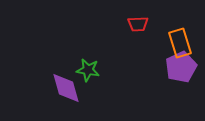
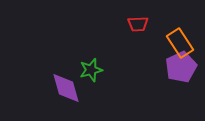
orange rectangle: rotated 16 degrees counterclockwise
green star: moved 3 px right; rotated 25 degrees counterclockwise
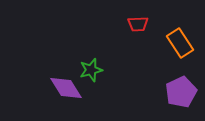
purple pentagon: moved 25 px down
purple diamond: rotated 16 degrees counterclockwise
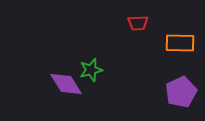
red trapezoid: moved 1 px up
orange rectangle: rotated 56 degrees counterclockwise
purple diamond: moved 4 px up
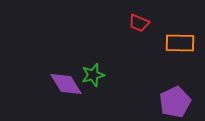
red trapezoid: moved 1 px right; rotated 25 degrees clockwise
green star: moved 2 px right, 5 px down
purple pentagon: moved 6 px left, 10 px down
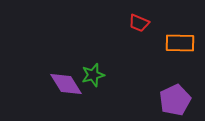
purple pentagon: moved 2 px up
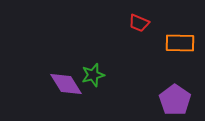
purple pentagon: rotated 12 degrees counterclockwise
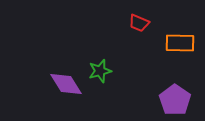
green star: moved 7 px right, 4 px up
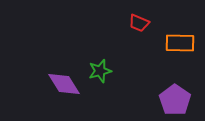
purple diamond: moved 2 px left
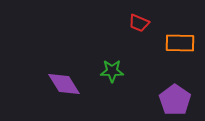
green star: moved 12 px right; rotated 15 degrees clockwise
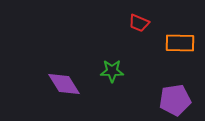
purple pentagon: rotated 28 degrees clockwise
